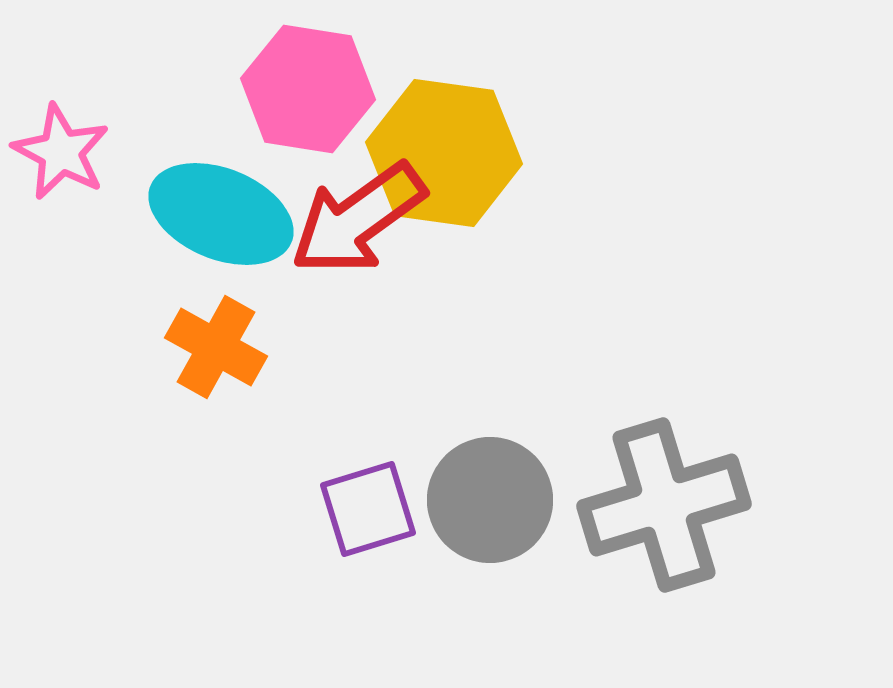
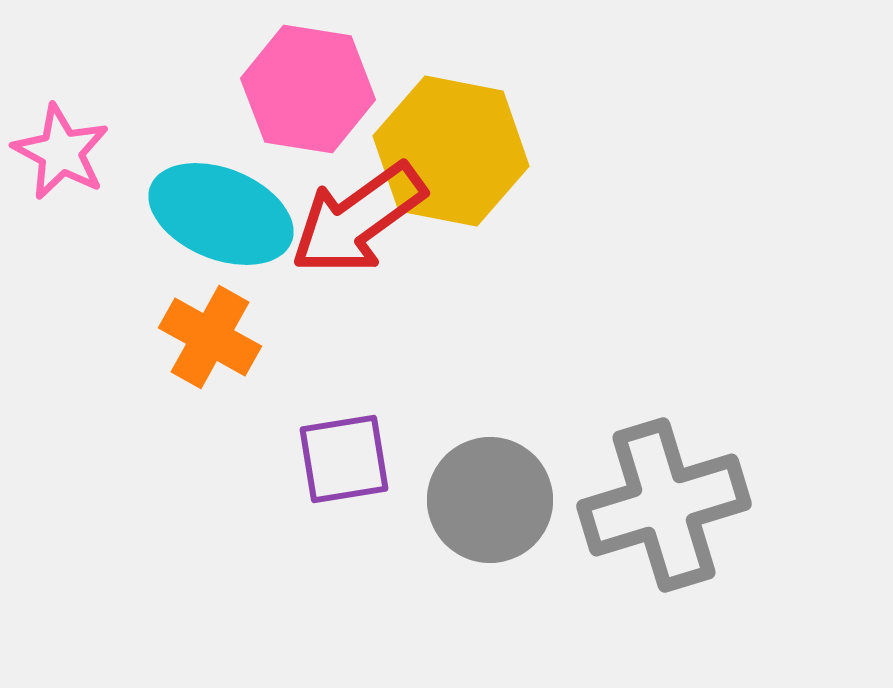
yellow hexagon: moved 7 px right, 2 px up; rotated 3 degrees clockwise
orange cross: moved 6 px left, 10 px up
purple square: moved 24 px left, 50 px up; rotated 8 degrees clockwise
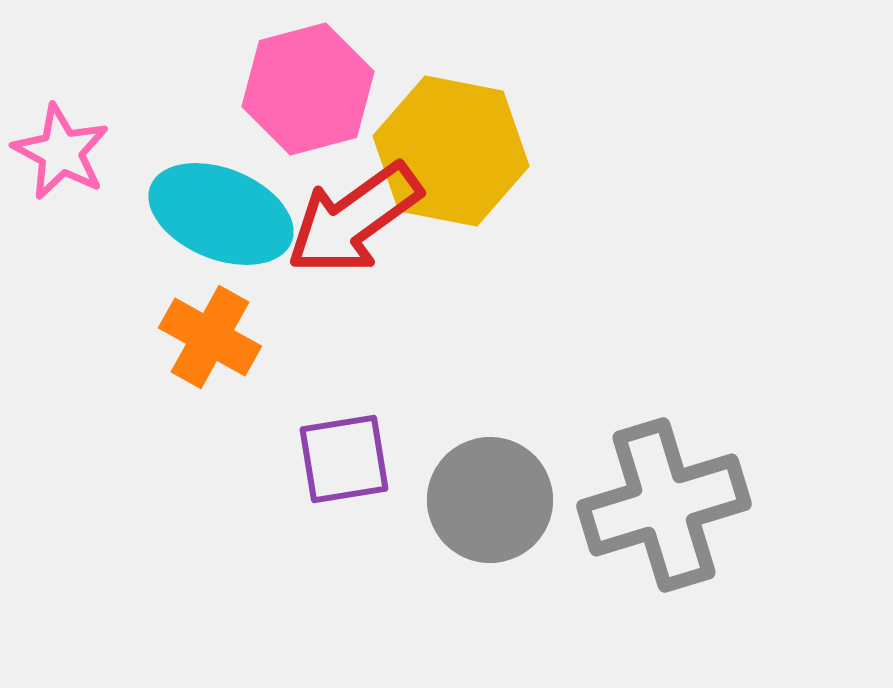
pink hexagon: rotated 24 degrees counterclockwise
red arrow: moved 4 px left
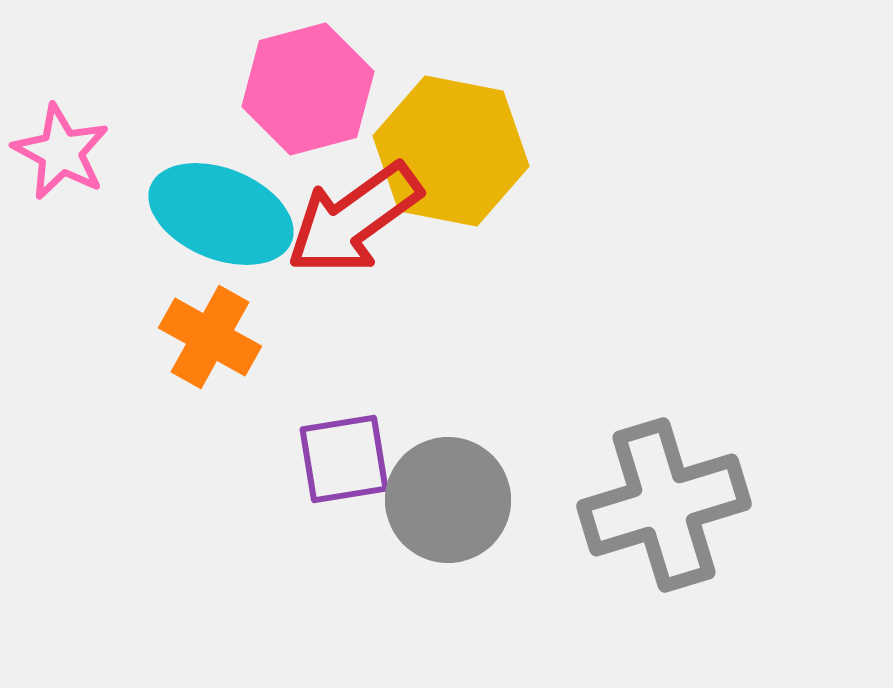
gray circle: moved 42 px left
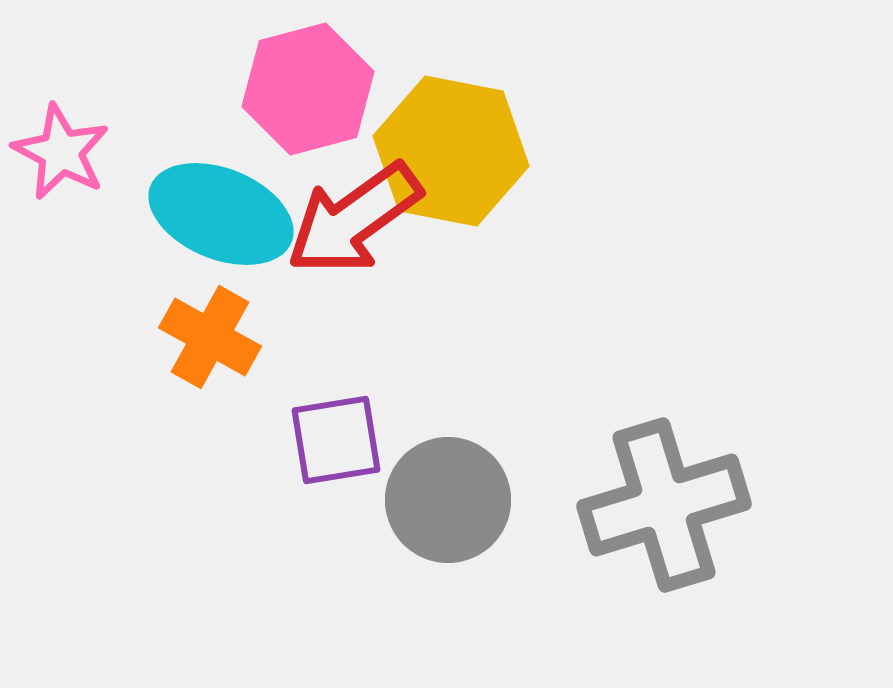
purple square: moved 8 px left, 19 px up
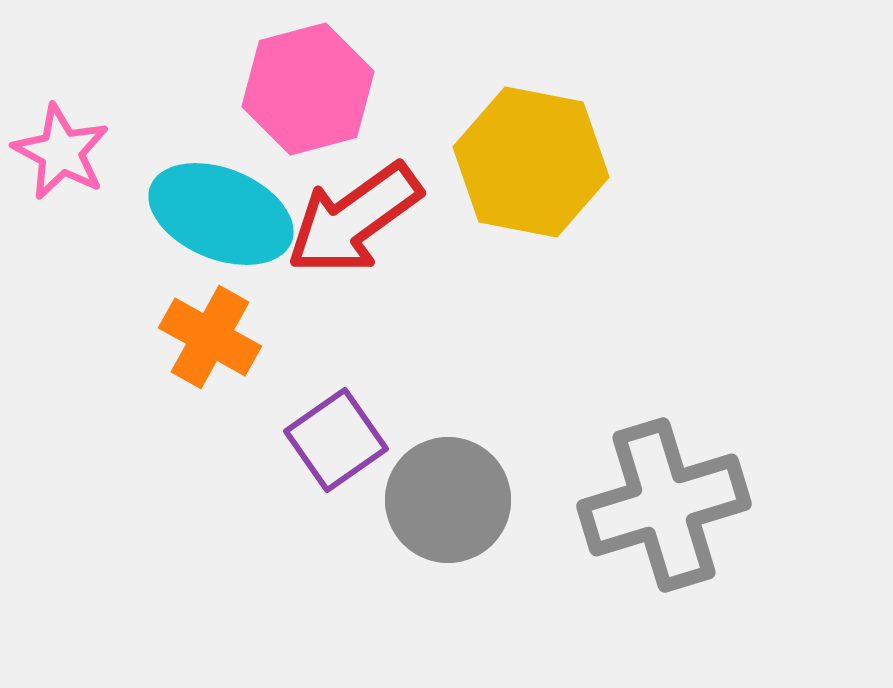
yellow hexagon: moved 80 px right, 11 px down
purple square: rotated 26 degrees counterclockwise
